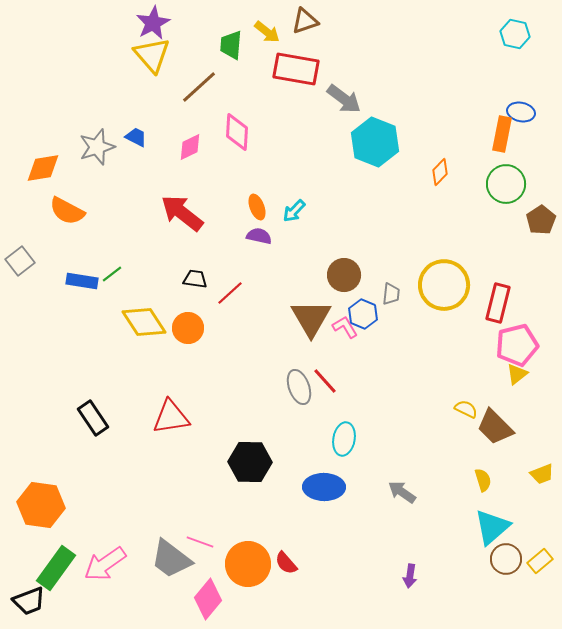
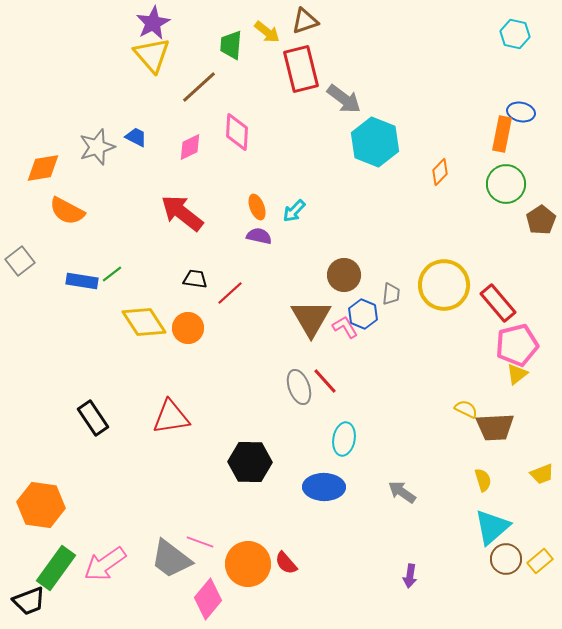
red rectangle at (296, 69): moved 5 px right; rotated 66 degrees clockwise
red rectangle at (498, 303): rotated 54 degrees counterclockwise
brown trapezoid at (495, 427): rotated 48 degrees counterclockwise
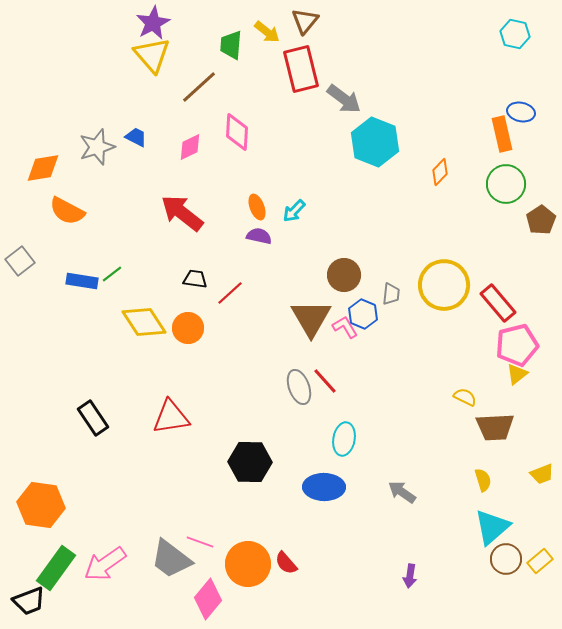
brown triangle at (305, 21): rotated 32 degrees counterclockwise
orange rectangle at (502, 134): rotated 24 degrees counterclockwise
yellow semicircle at (466, 409): moved 1 px left, 12 px up
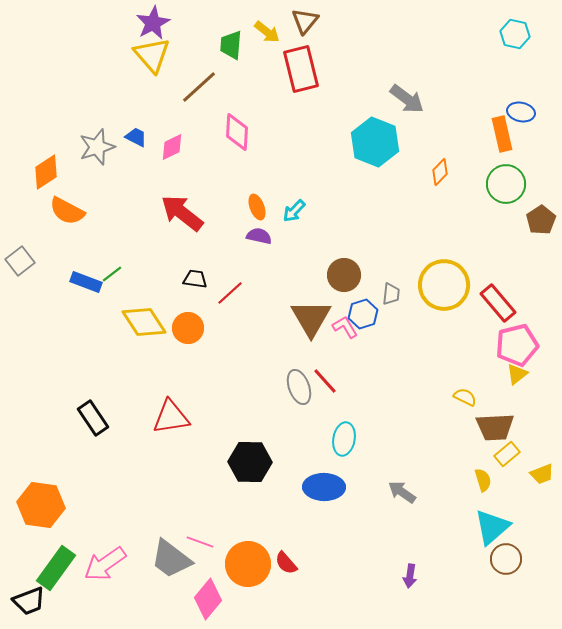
gray arrow at (344, 99): moved 63 px right
pink diamond at (190, 147): moved 18 px left
orange diamond at (43, 168): moved 3 px right, 4 px down; rotated 24 degrees counterclockwise
blue rectangle at (82, 281): moved 4 px right, 1 px down; rotated 12 degrees clockwise
blue hexagon at (363, 314): rotated 20 degrees clockwise
yellow rectangle at (540, 561): moved 33 px left, 107 px up
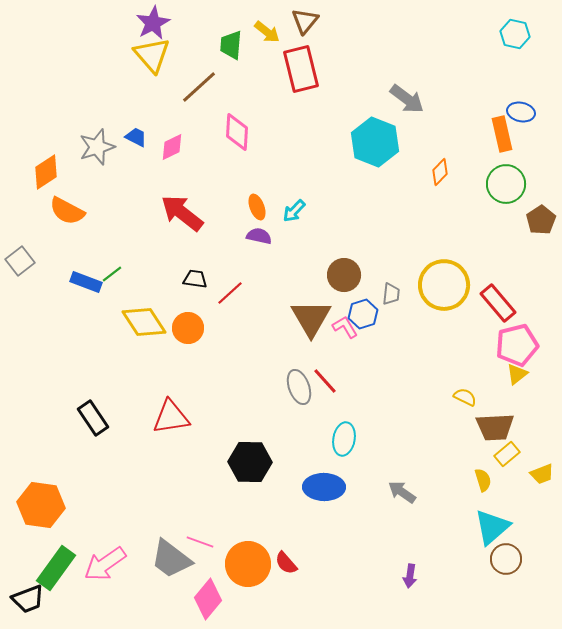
black trapezoid at (29, 601): moved 1 px left, 2 px up
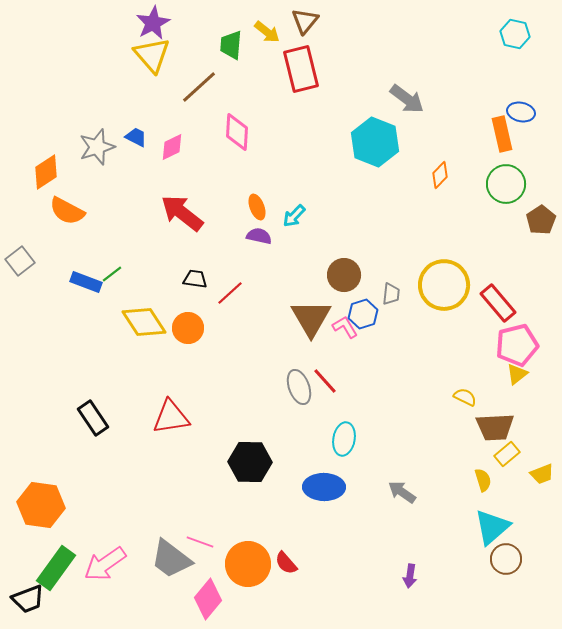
orange diamond at (440, 172): moved 3 px down
cyan arrow at (294, 211): moved 5 px down
